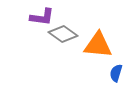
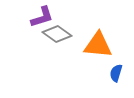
purple L-shape: rotated 25 degrees counterclockwise
gray diamond: moved 6 px left
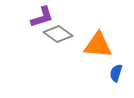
gray diamond: moved 1 px right
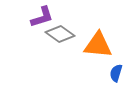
gray diamond: moved 2 px right
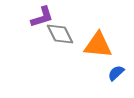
gray diamond: rotated 28 degrees clockwise
blue semicircle: rotated 30 degrees clockwise
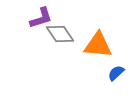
purple L-shape: moved 1 px left, 1 px down
gray diamond: rotated 8 degrees counterclockwise
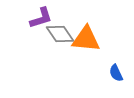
orange triangle: moved 12 px left, 6 px up
blue semicircle: rotated 72 degrees counterclockwise
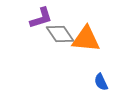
blue semicircle: moved 15 px left, 9 px down
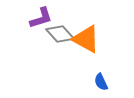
gray diamond: rotated 8 degrees counterclockwise
orange triangle: rotated 24 degrees clockwise
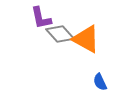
purple L-shape: rotated 95 degrees clockwise
blue semicircle: moved 1 px left
